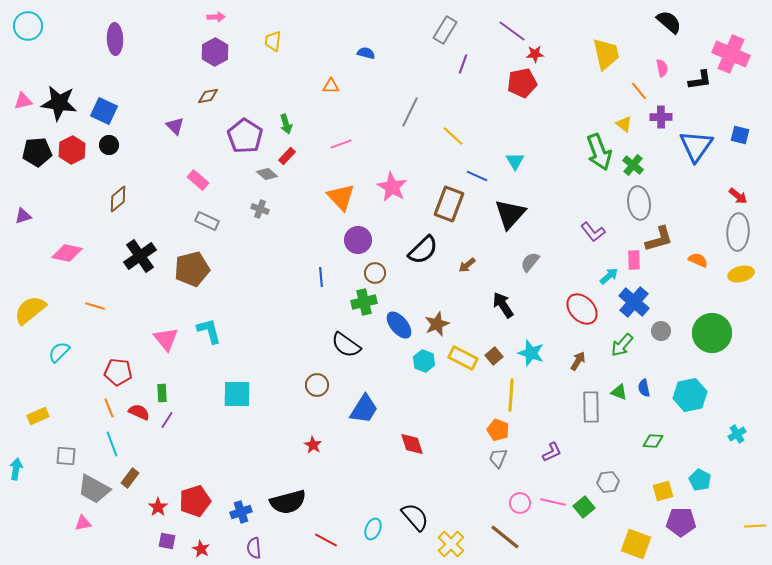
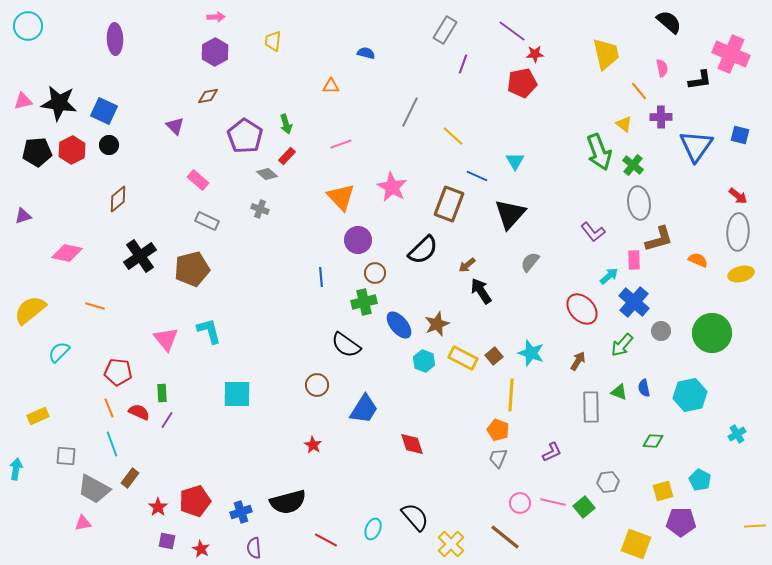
black arrow at (503, 305): moved 22 px left, 14 px up
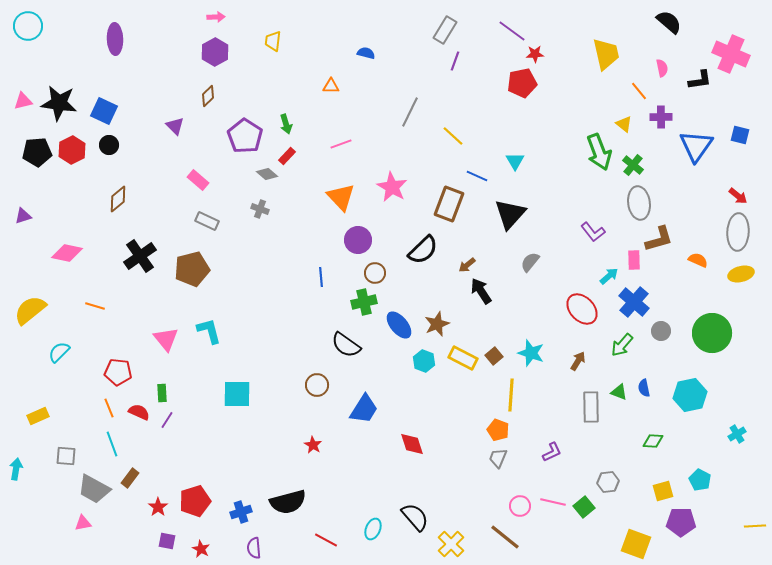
purple line at (463, 64): moved 8 px left, 3 px up
brown diamond at (208, 96): rotated 35 degrees counterclockwise
pink circle at (520, 503): moved 3 px down
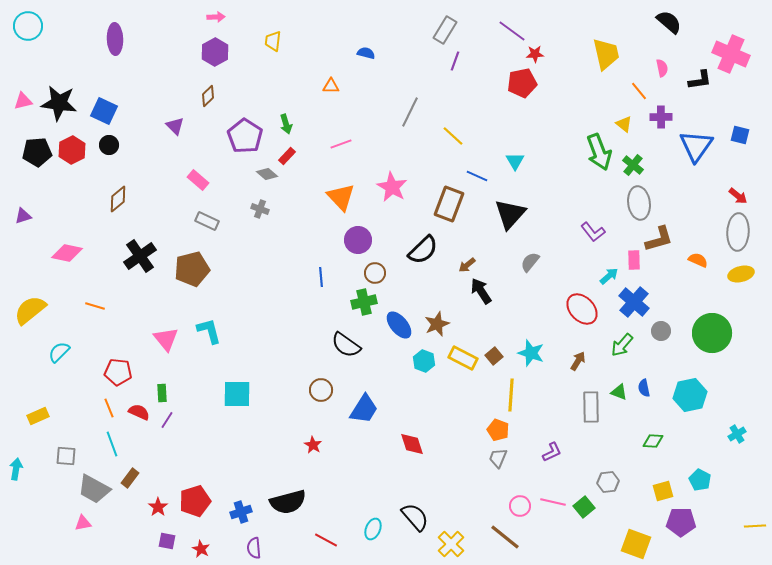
brown circle at (317, 385): moved 4 px right, 5 px down
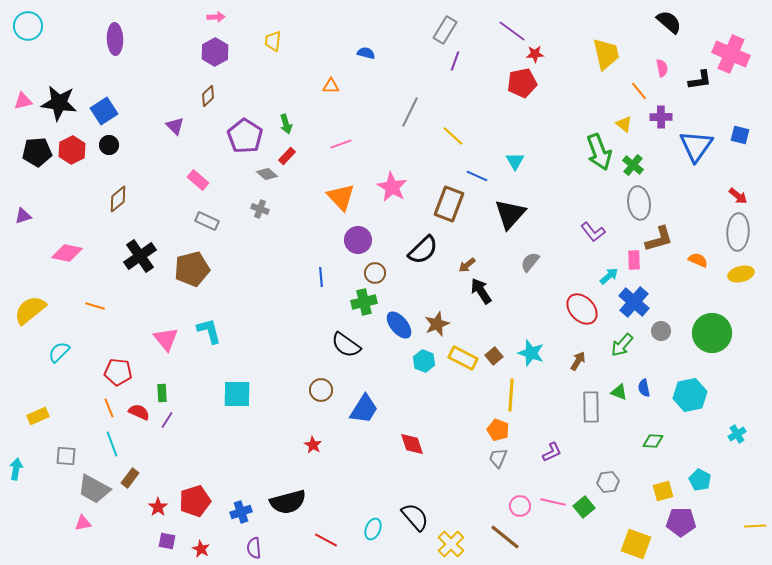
blue square at (104, 111): rotated 32 degrees clockwise
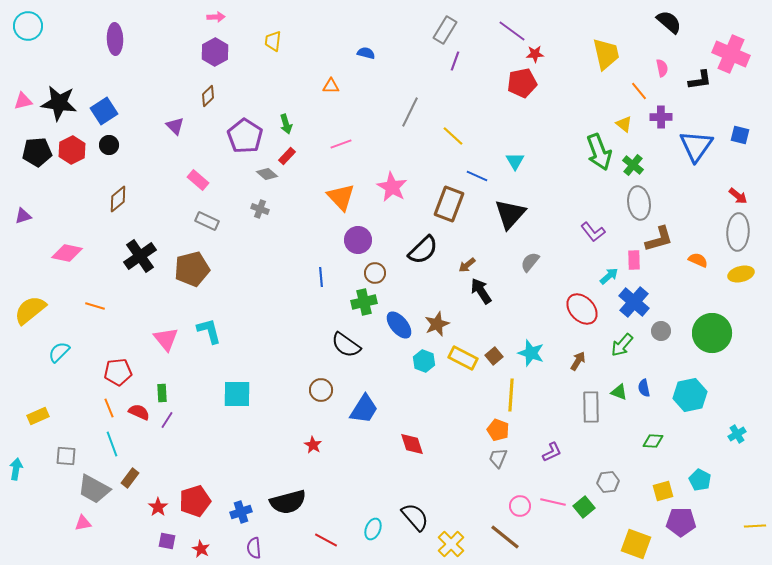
red pentagon at (118, 372): rotated 12 degrees counterclockwise
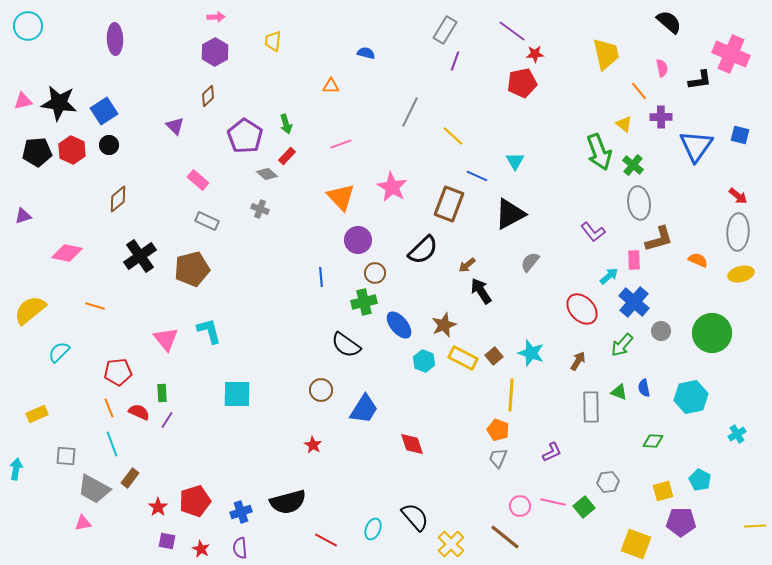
red hexagon at (72, 150): rotated 8 degrees counterclockwise
black triangle at (510, 214): rotated 20 degrees clockwise
brown star at (437, 324): moved 7 px right, 1 px down
cyan hexagon at (690, 395): moved 1 px right, 2 px down
yellow rectangle at (38, 416): moved 1 px left, 2 px up
purple semicircle at (254, 548): moved 14 px left
